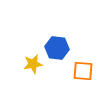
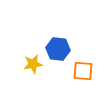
blue hexagon: moved 1 px right, 1 px down
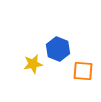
blue hexagon: rotated 15 degrees clockwise
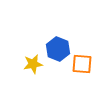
orange square: moved 1 px left, 7 px up
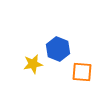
orange square: moved 8 px down
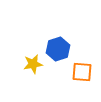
blue hexagon: rotated 20 degrees clockwise
